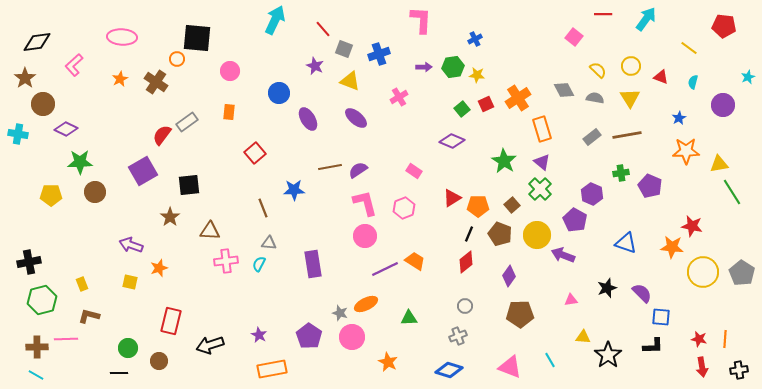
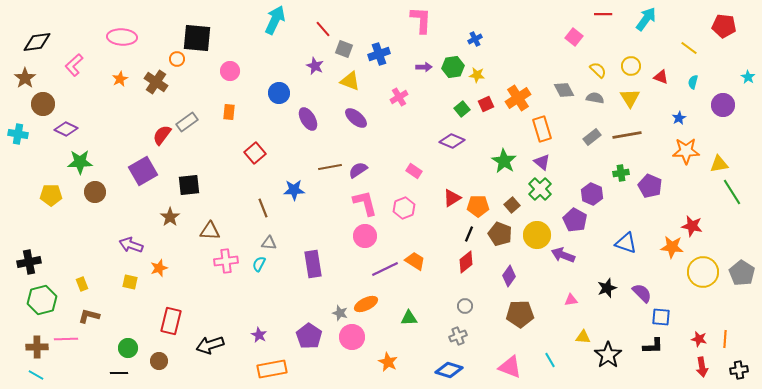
cyan star at (748, 77): rotated 16 degrees counterclockwise
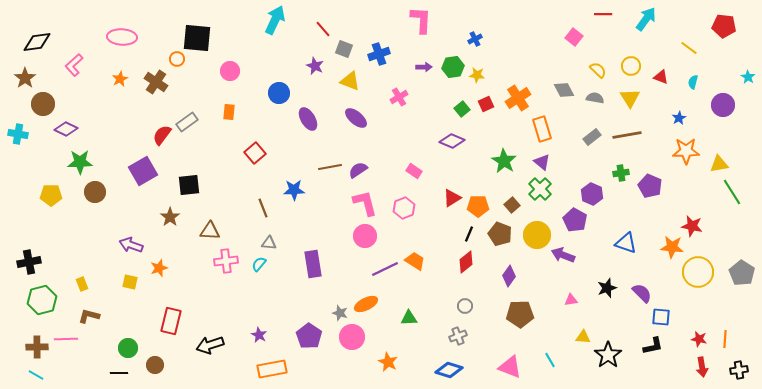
cyan semicircle at (259, 264): rotated 14 degrees clockwise
yellow circle at (703, 272): moved 5 px left
black L-shape at (653, 346): rotated 10 degrees counterclockwise
brown circle at (159, 361): moved 4 px left, 4 px down
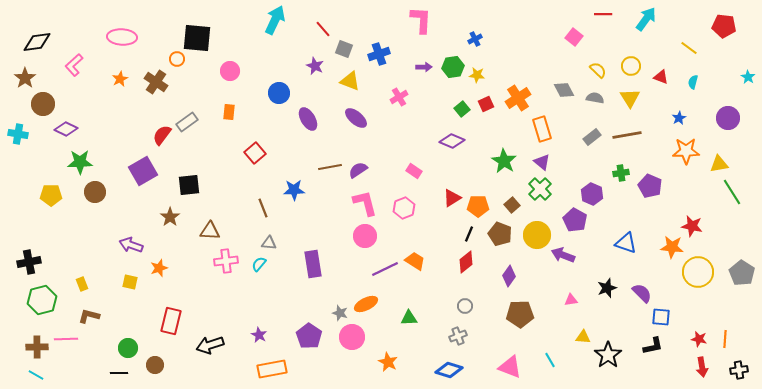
purple circle at (723, 105): moved 5 px right, 13 px down
